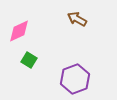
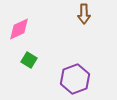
brown arrow: moved 7 px right, 5 px up; rotated 120 degrees counterclockwise
pink diamond: moved 2 px up
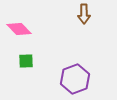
pink diamond: rotated 70 degrees clockwise
green square: moved 3 px left, 1 px down; rotated 35 degrees counterclockwise
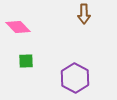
pink diamond: moved 1 px left, 2 px up
purple hexagon: moved 1 px up; rotated 12 degrees counterclockwise
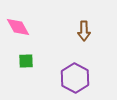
brown arrow: moved 17 px down
pink diamond: rotated 15 degrees clockwise
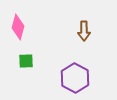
pink diamond: rotated 45 degrees clockwise
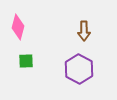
purple hexagon: moved 4 px right, 9 px up
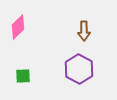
pink diamond: rotated 30 degrees clockwise
green square: moved 3 px left, 15 px down
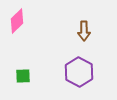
pink diamond: moved 1 px left, 6 px up
purple hexagon: moved 3 px down
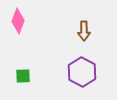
pink diamond: moved 1 px right; rotated 25 degrees counterclockwise
purple hexagon: moved 3 px right
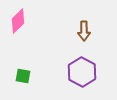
pink diamond: rotated 25 degrees clockwise
green square: rotated 14 degrees clockwise
